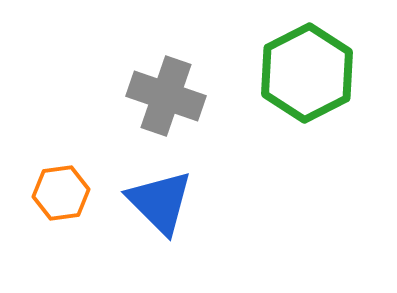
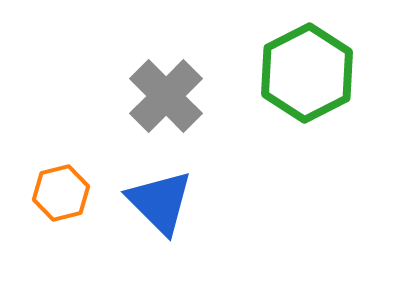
gray cross: rotated 26 degrees clockwise
orange hexagon: rotated 6 degrees counterclockwise
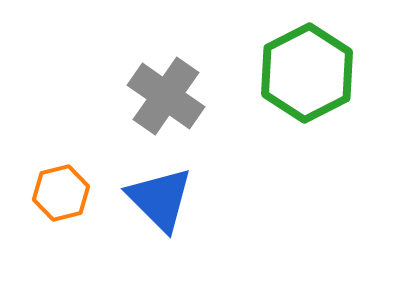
gray cross: rotated 10 degrees counterclockwise
blue triangle: moved 3 px up
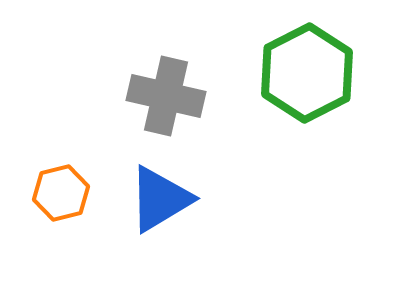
gray cross: rotated 22 degrees counterclockwise
blue triangle: rotated 44 degrees clockwise
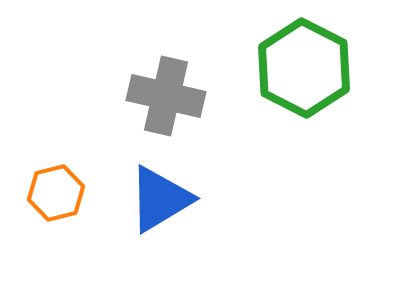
green hexagon: moved 3 px left, 5 px up; rotated 6 degrees counterclockwise
orange hexagon: moved 5 px left
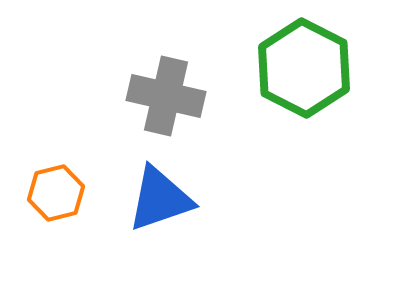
blue triangle: rotated 12 degrees clockwise
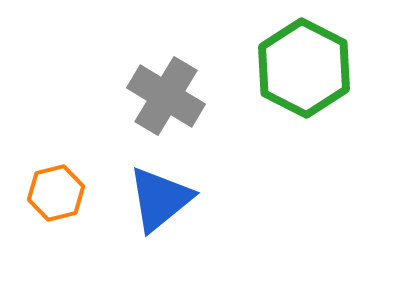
gray cross: rotated 18 degrees clockwise
blue triangle: rotated 20 degrees counterclockwise
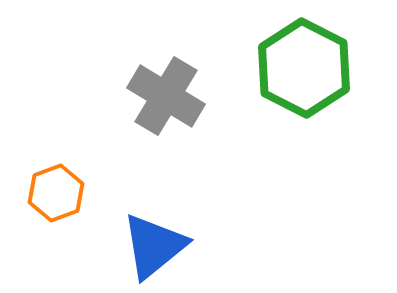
orange hexagon: rotated 6 degrees counterclockwise
blue triangle: moved 6 px left, 47 px down
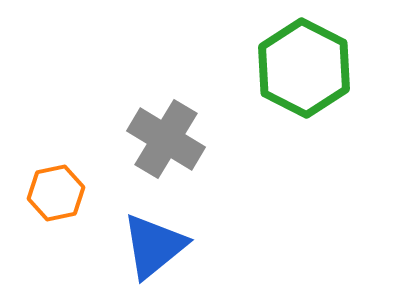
gray cross: moved 43 px down
orange hexagon: rotated 8 degrees clockwise
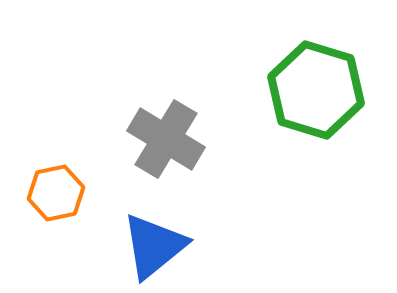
green hexagon: moved 12 px right, 22 px down; rotated 10 degrees counterclockwise
